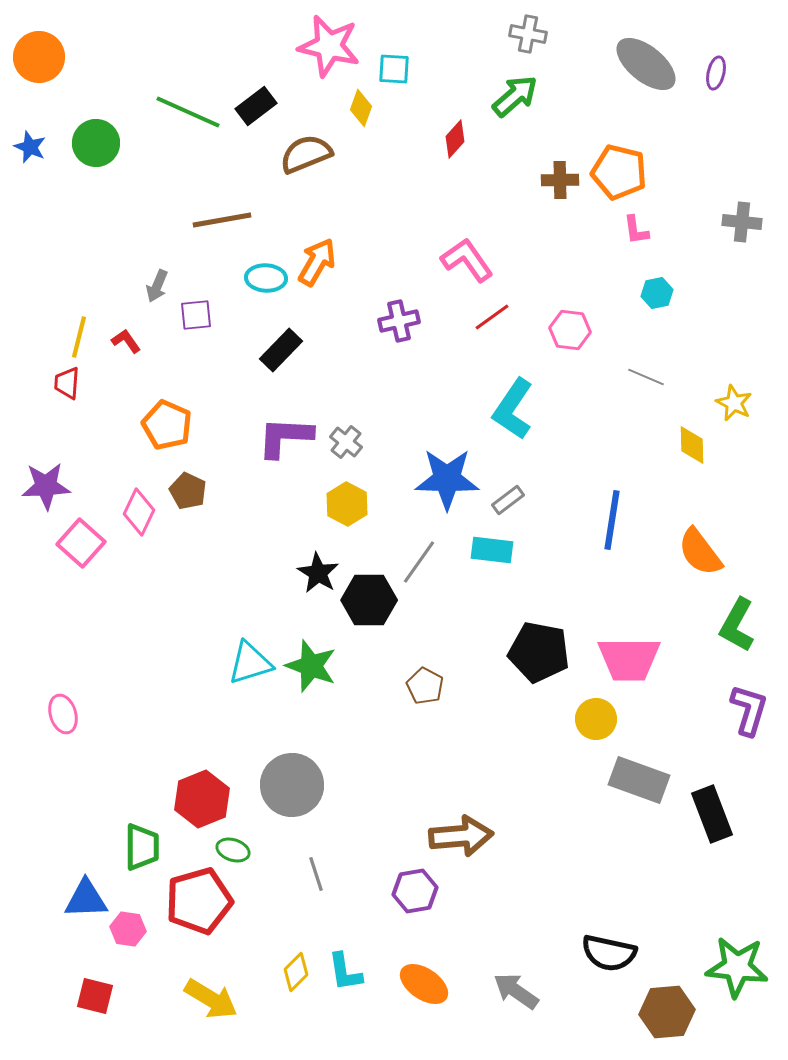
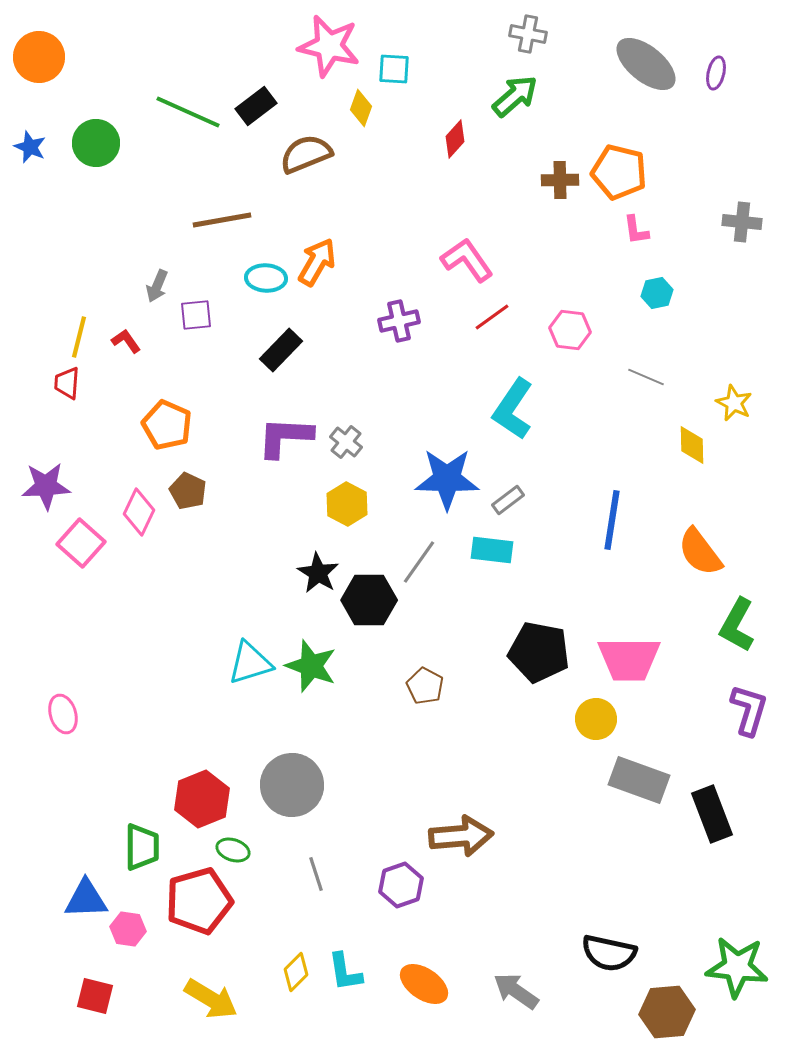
purple hexagon at (415, 891): moved 14 px left, 6 px up; rotated 9 degrees counterclockwise
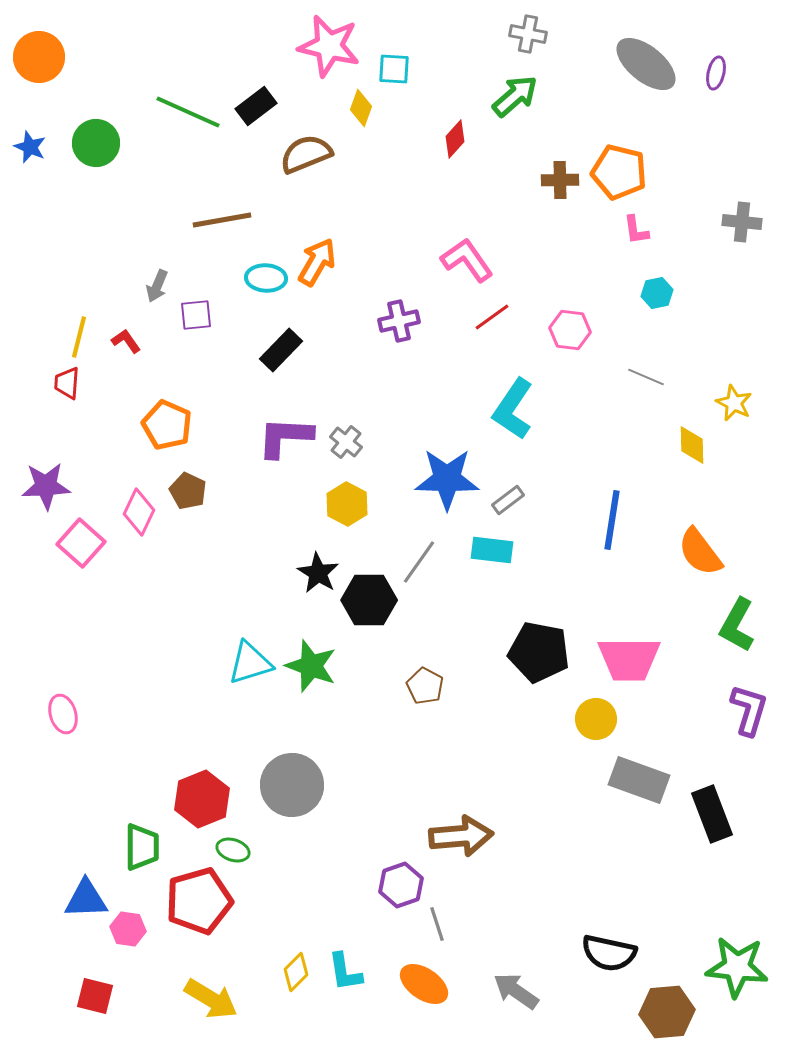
gray line at (316, 874): moved 121 px right, 50 px down
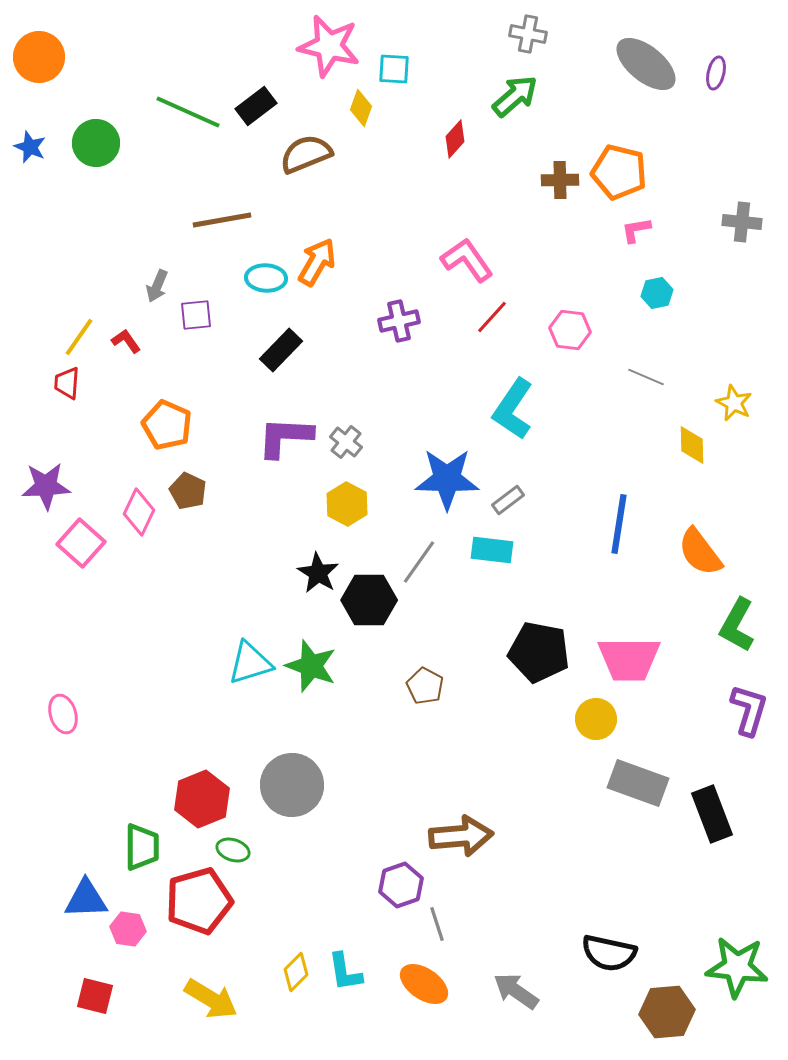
pink L-shape at (636, 230): rotated 88 degrees clockwise
red line at (492, 317): rotated 12 degrees counterclockwise
yellow line at (79, 337): rotated 21 degrees clockwise
blue line at (612, 520): moved 7 px right, 4 px down
gray rectangle at (639, 780): moved 1 px left, 3 px down
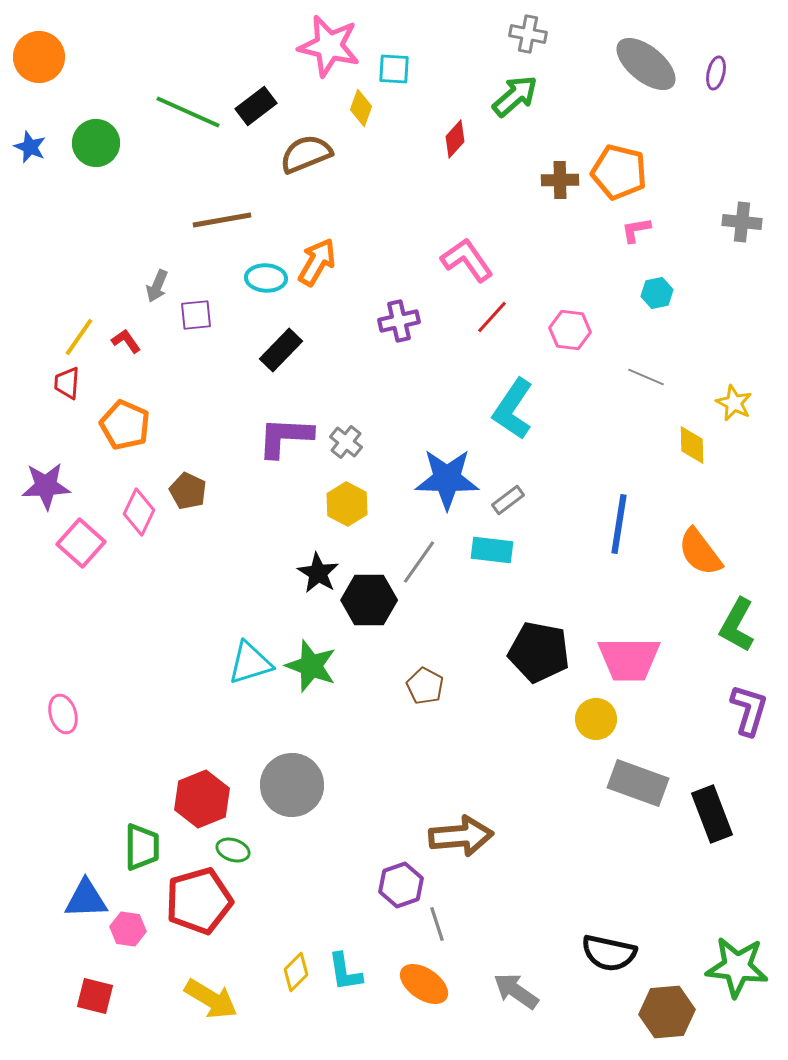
orange pentagon at (167, 425): moved 42 px left
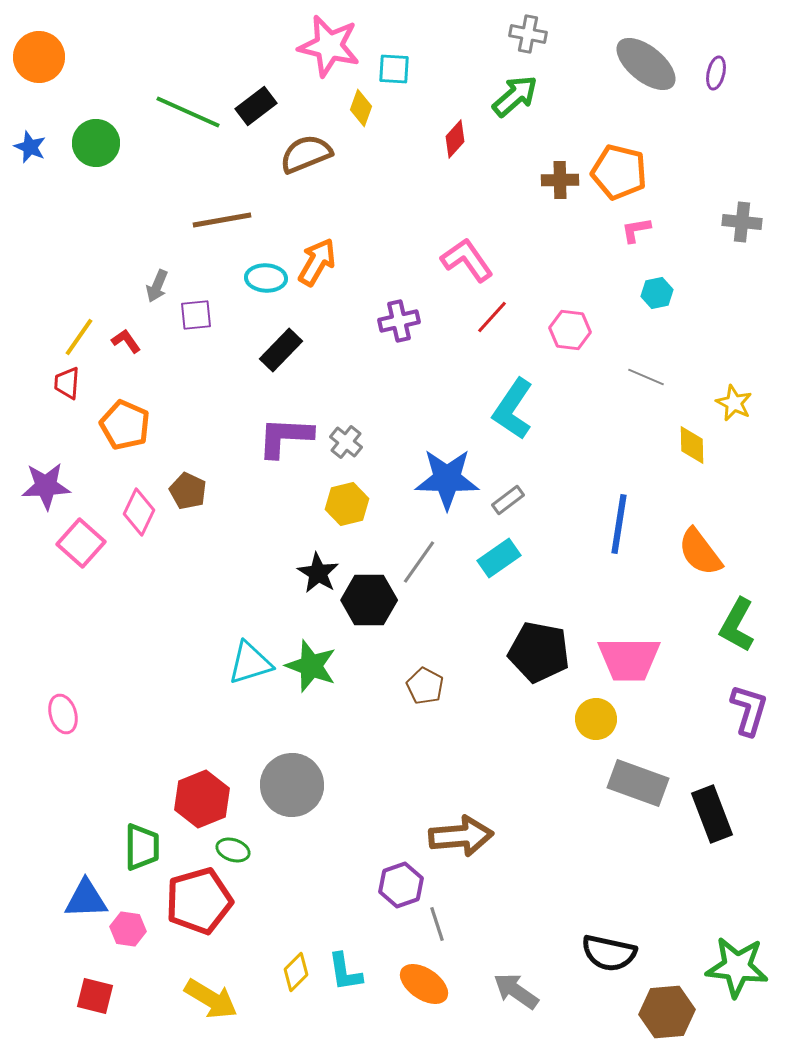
yellow hexagon at (347, 504): rotated 18 degrees clockwise
cyan rectangle at (492, 550): moved 7 px right, 8 px down; rotated 42 degrees counterclockwise
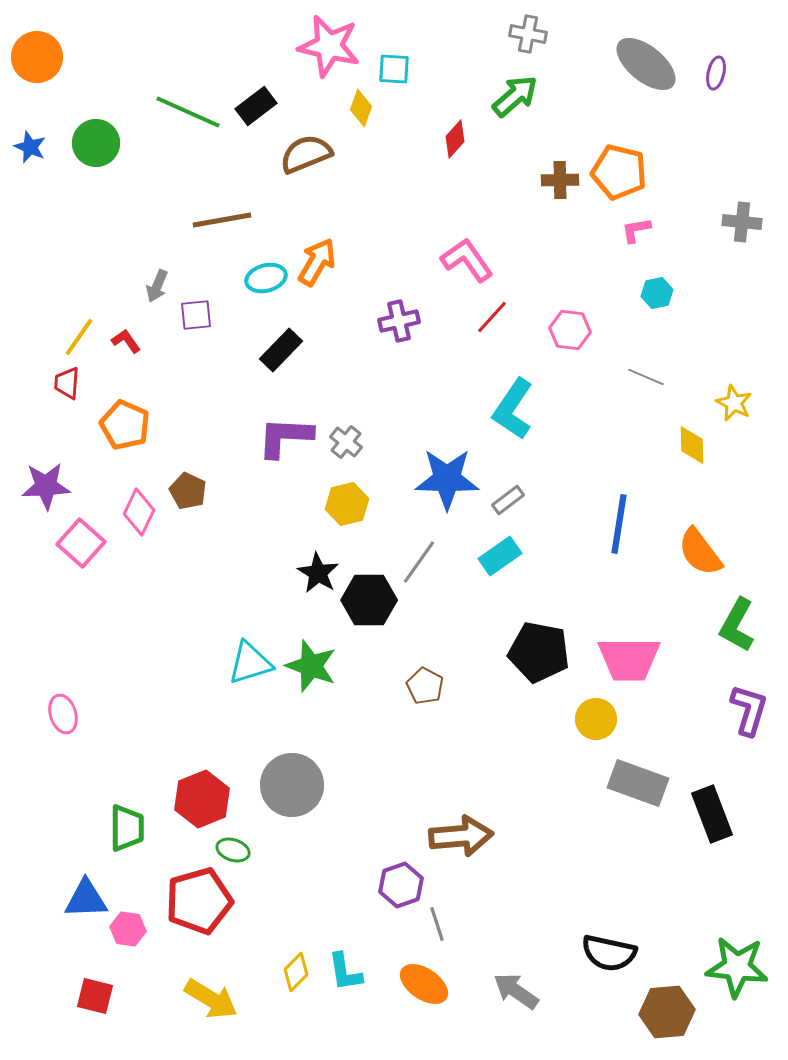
orange circle at (39, 57): moved 2 px left
cyan ellipse at (266, 278): rotated 18 degrees counterclockwise
cyan rectangle at (499, 558): moved 1 px right, 2 px up
green trapezoid at (142, 847): moved 15 px left, 19 px up
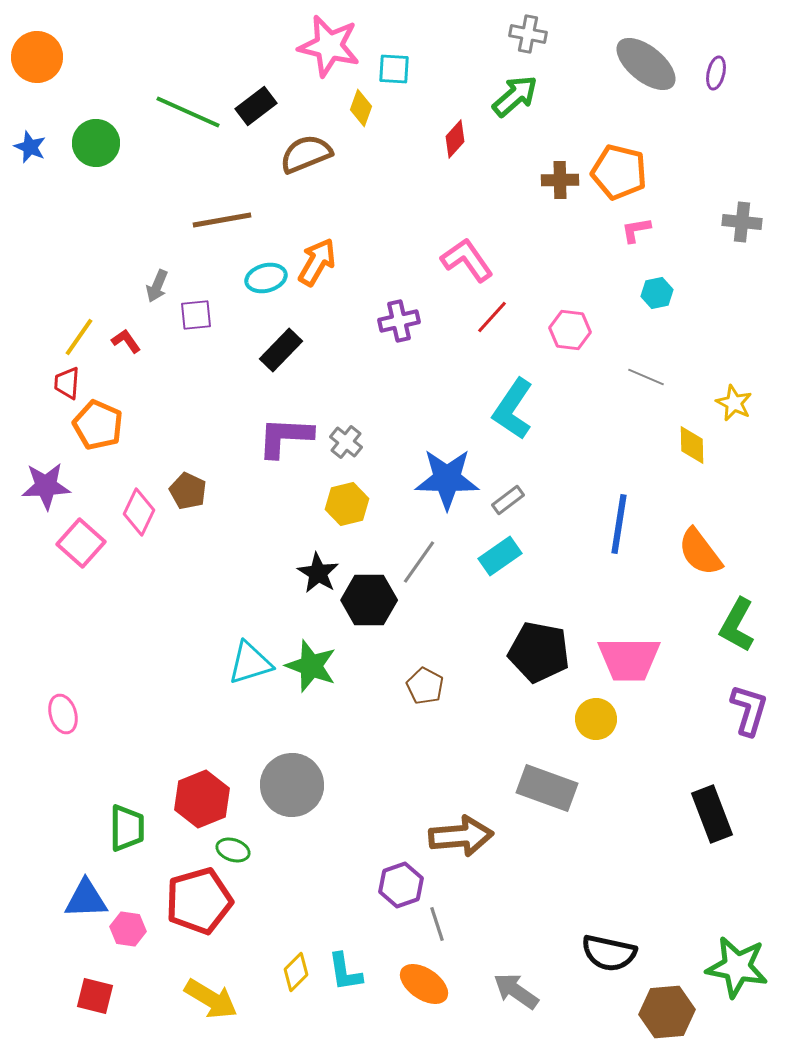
orange pentagon at (125, 425): moved 27 px left
gray rectangle at (638, 783): moved 91 px left, 5 px down
green star at (737, 967): rotated 4 degrees clockwise
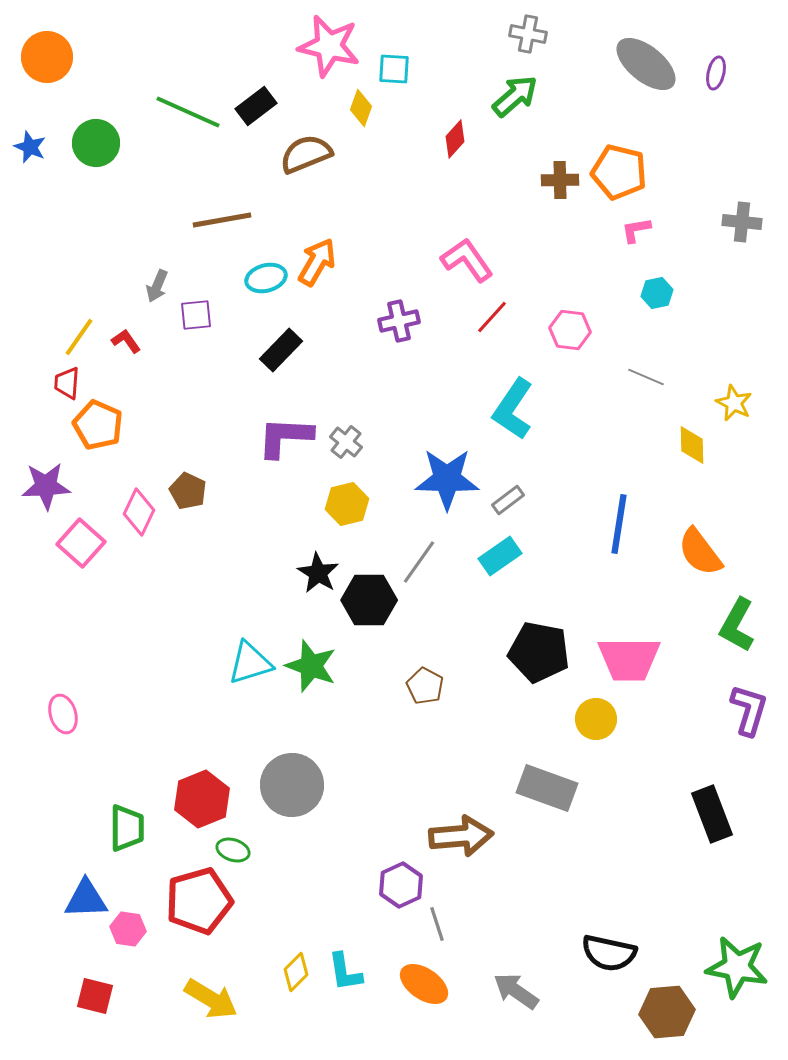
orange circle at (37, 57): moved 10 px right
purple hexagon at (401, 885): rotated 6 degrees counterclockwise
